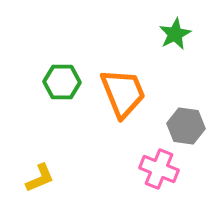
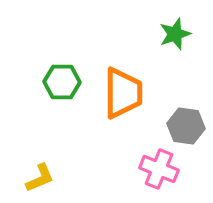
green star: rotated 8 degrees clockwise
orange trapezoid: rotated 22 degrees clockwise
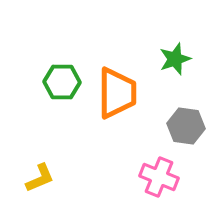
green star: moved 25 px down
orange trapezoid: moved 6 px left
pink cross: moved 8 px down
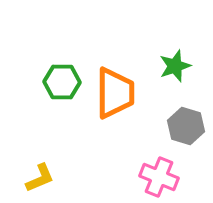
green star: moved 7 px down
orange trapezoid: moved 2 px left
gray hexagon: rotated 9 degrees clockwise
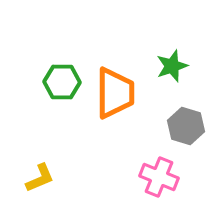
green star: moved 3 px left
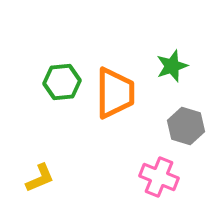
green hexagon: rotated 6 degrees counterclockwise
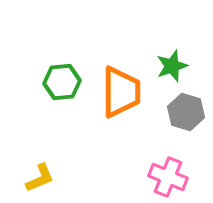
orange trapezoid: moved 6 px right, 1 px up
gray hexagon: moved 14 px up
pink cross: moved 9 px right
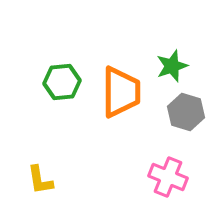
yellow L-shape: moved 2 px down; rotated 104 degrees clockwise
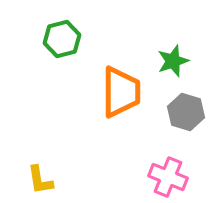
green star: moved 1 px right, 5 px up
green hexagon: moved 43 px up; rotated 9 degrees counterclockwise
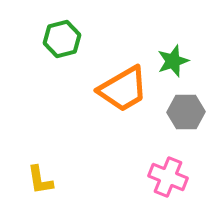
orange trapezoid: moved 2 px right, 3 px up; rotated 60 degrees clockwise
gray hexagon: rotated 18 degrees counterclockwise
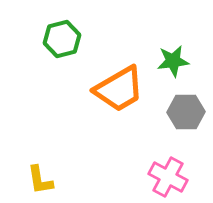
green star: rotated 12 degrees clockwise
orange trapezoid: moved 4 px left
pink cross: rotated 6 degrees clockwise
